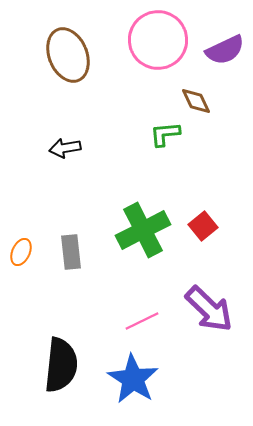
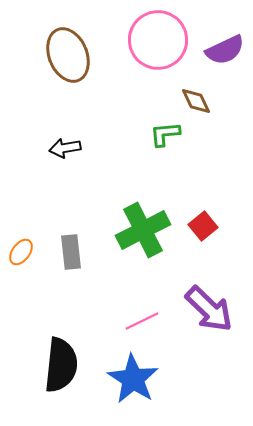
orange ellipse: rotated 12 degrees clockwise
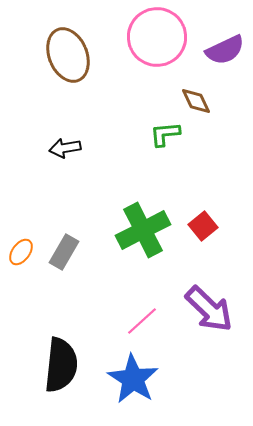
pink circle: moved 1 px left, 3 px up
gray rectangle: moved 7 px left; rotated 36 degrees clockwise
pink line: rotated 16 degrees counterclockwise
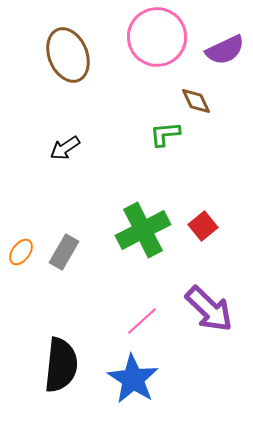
black arrow: rotated 24 degrees counterclockwise
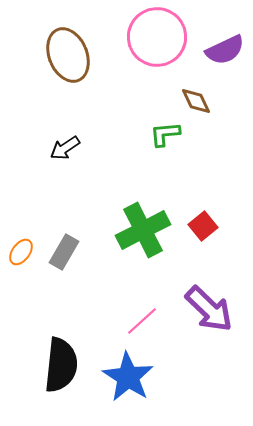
blue star: moved 5 px left, 2 px up
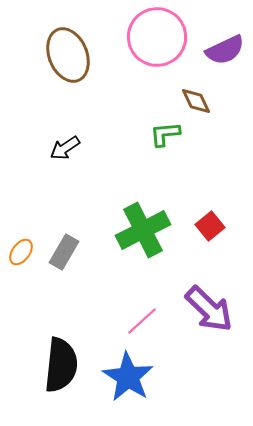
red square: moved 7 px right
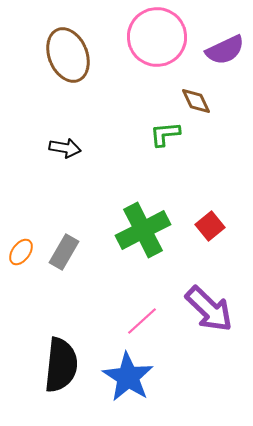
black arrow: rotated 136 degrees counterclockwise
